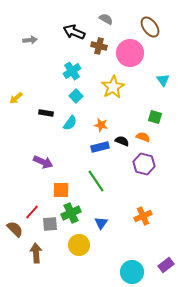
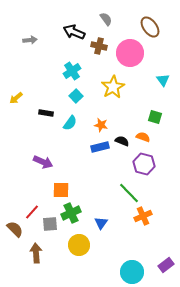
gray semicircle: rotated 24 degrees clockwise
green line: moved 33 px right, 12 px down; rotated 10 degrees counterclockwise
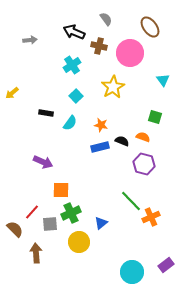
cyan cross: moved 6 px up
yellow arrow: moved 4 px left, 5 px up
green line: moved 2 px right, 8 px down
orange cross: moved 8 px right, 1 px down
blue triangle: rotated 16 degrees clockwise
yellow circle: moved 3 px up
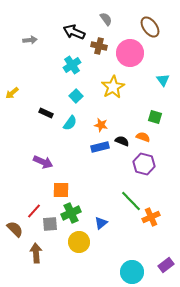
black rectangle: rotated 16 degrees clockwise
red line: moved 2 px right, 1 px up
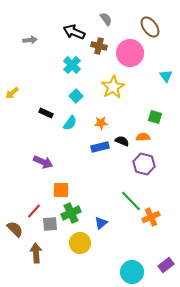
cyan cross: rotated 12 degrees counterclockwise
cyan triangle: moved 3 px right, 4 px up
orange star: moved 2 px up; rotated 16 degrees counterclockwise
orange semicircle: rotated 24 degrees counterclockwise
yellow circle: moved 1 px right, 1 px down
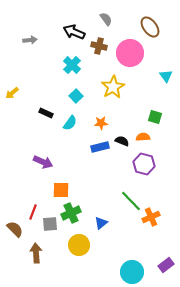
red line: moved 1 px left, 1 px down; rotated 21 degrees counterclockwise
yellow circle: moved 1 px left, 2 px down
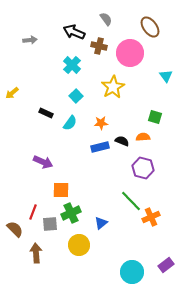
purple hexagon: moved 1 px left, 4 px down
